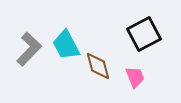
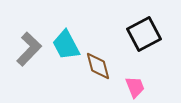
pink trapezoid: moved 10 px down
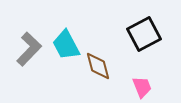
pink trapezoid: moved 7 px right
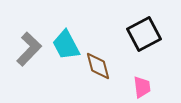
pink trapezoid: rotated 15 degrees clockwise
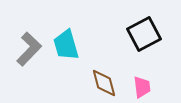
cyan trapezoid: rotated 12 degrees clockwise
brown diamond: moved 6 px right, 17 px down
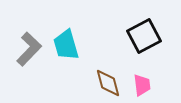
black square: moved 2 px down
brown diamond: moved 4 px right
pink trapezoid: moved 2 px up
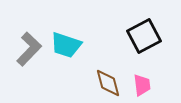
cyan trapezoid: rotated 56 degrees counterclockwise
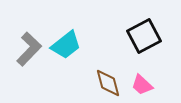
cyan trapezoid: rotated 56 degrees counterclockwise
pink trapezoid: rotated 140 degrees clockwise
